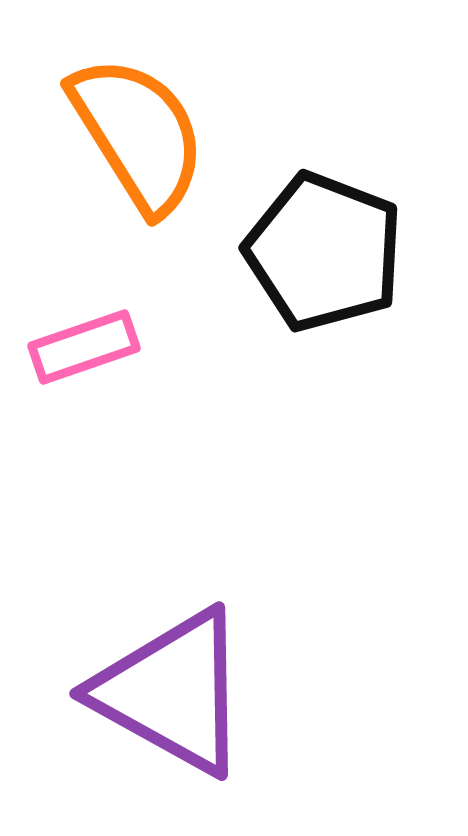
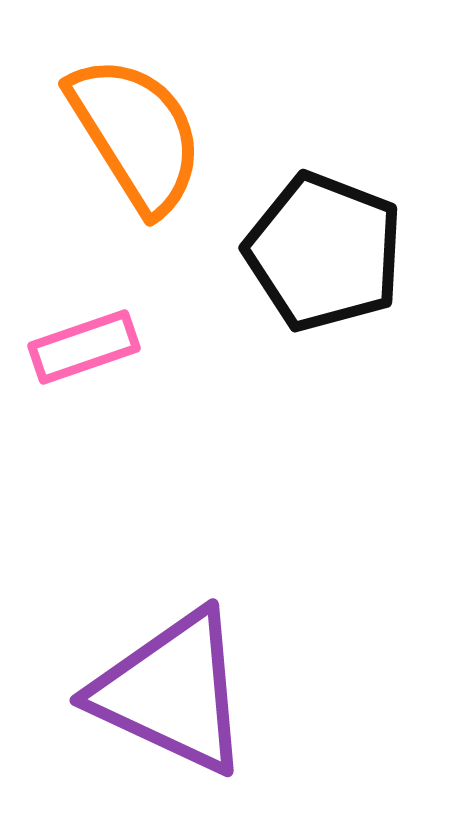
orange semicircle: moved 2 px left
purple triangle: rotated 4 degrees counterclockwise
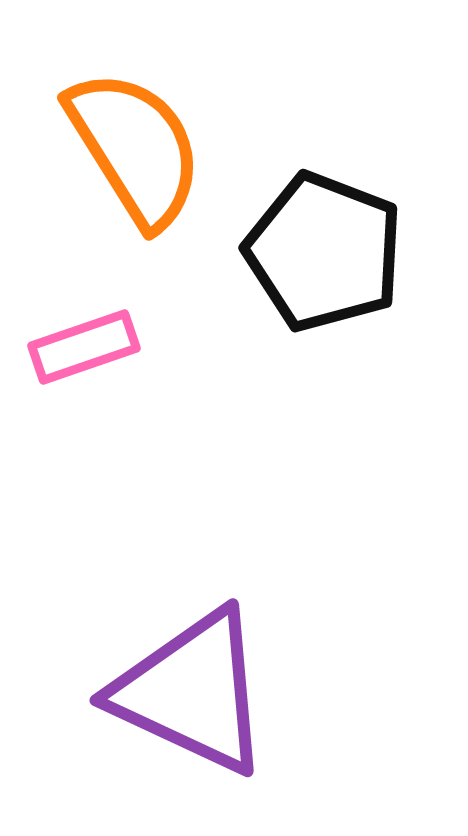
orange semicircle: moved 1 px left, 14 px down
purple triangle: moved 20 px right
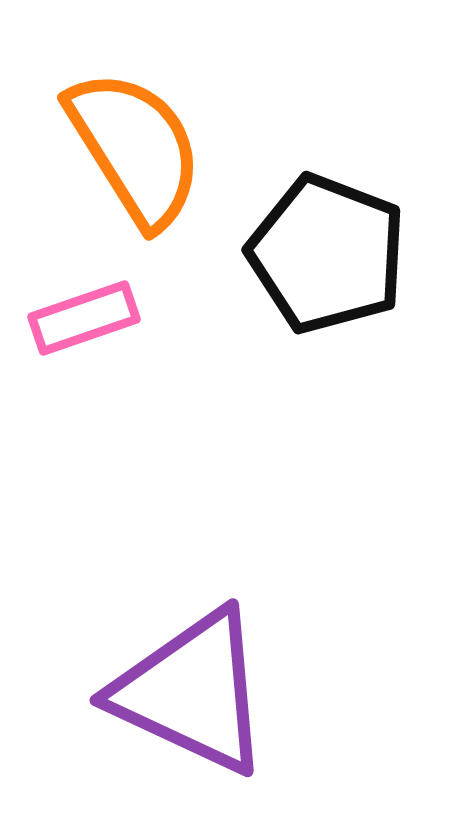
black pentagon: moved 3 px right, 2 px down
pink rectangle: moved 29 px up
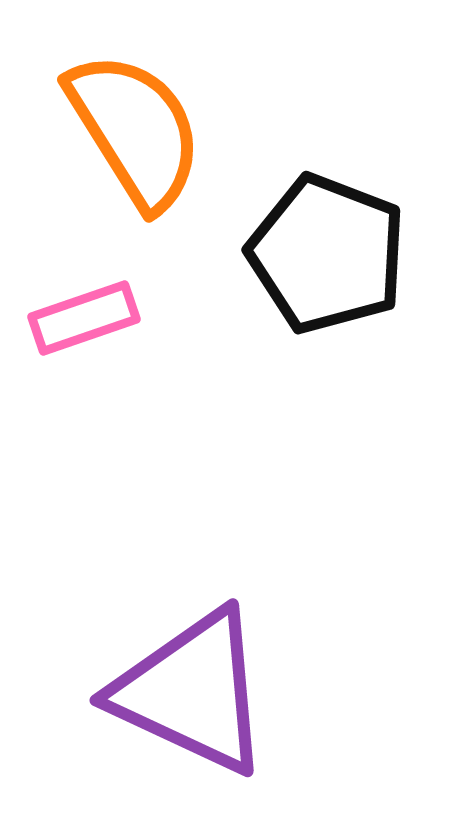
orange semicircle: moved 18 px up
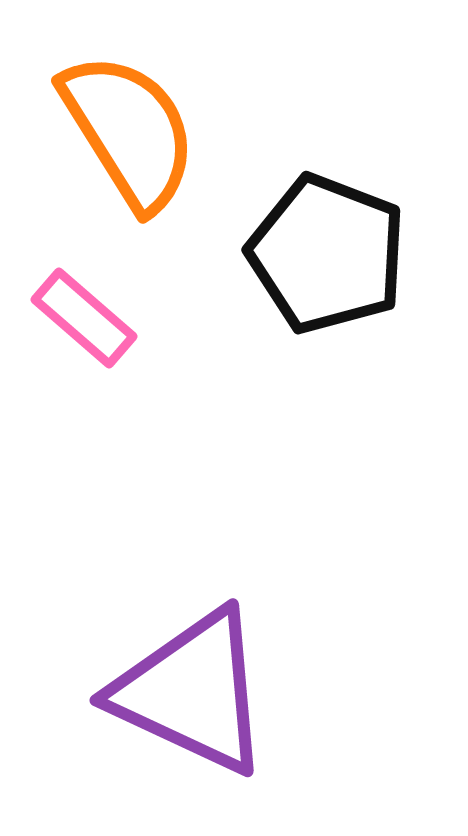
orange semicircle: moved 6 px left, 1 px down
pink rectangle: rotated 60 degrees clockwise
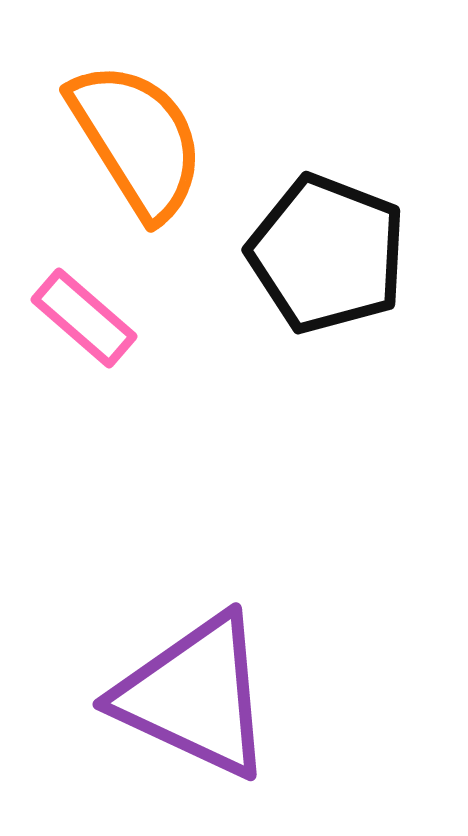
orange semicircle: moved 8 px right, 9 px down
purple triangle: moved 3 px right, 4 px down
